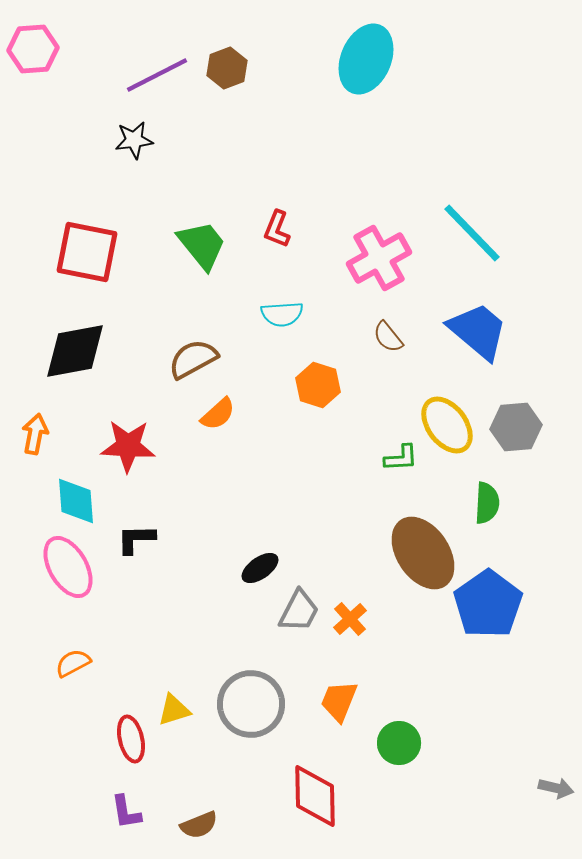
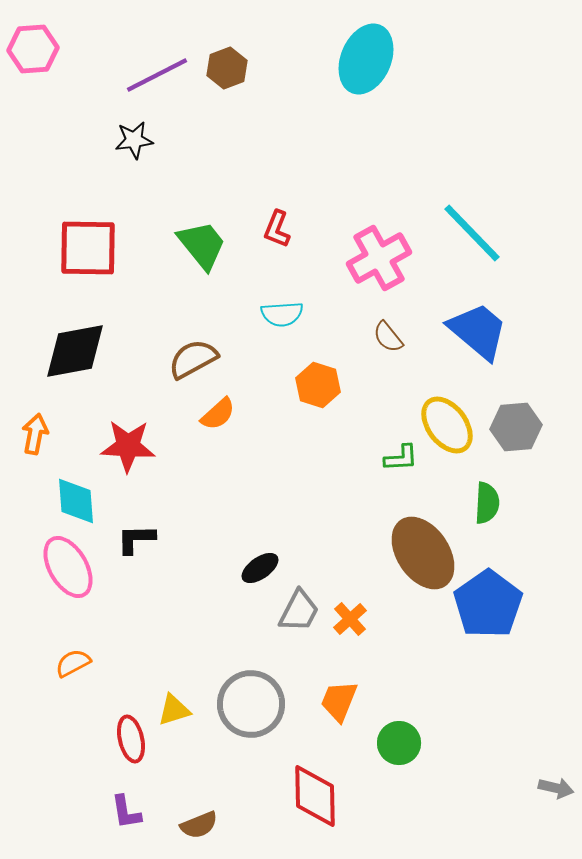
red square at (87, 252): moved 1 px right, 4 px up; rotated 10 degrees counterclockwise
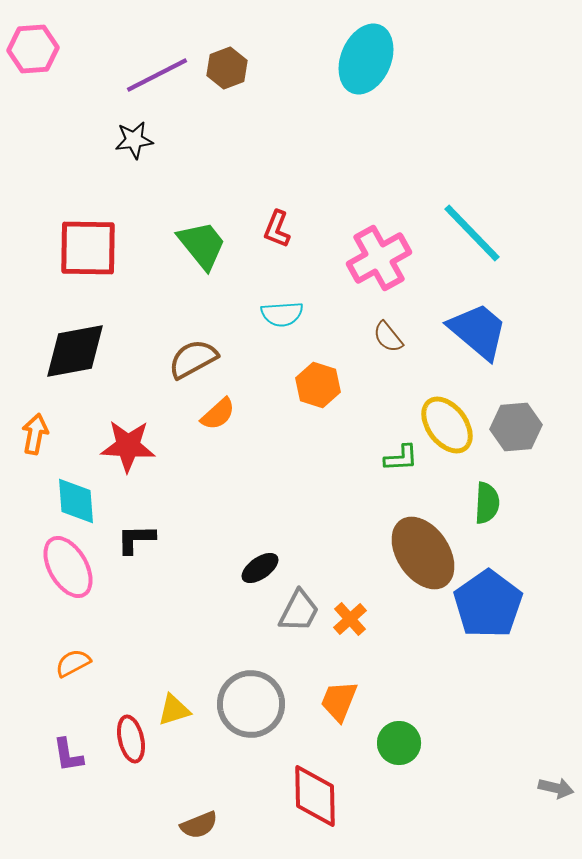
purple L-shape at (126, 812): moved 58 px left, 57 px up
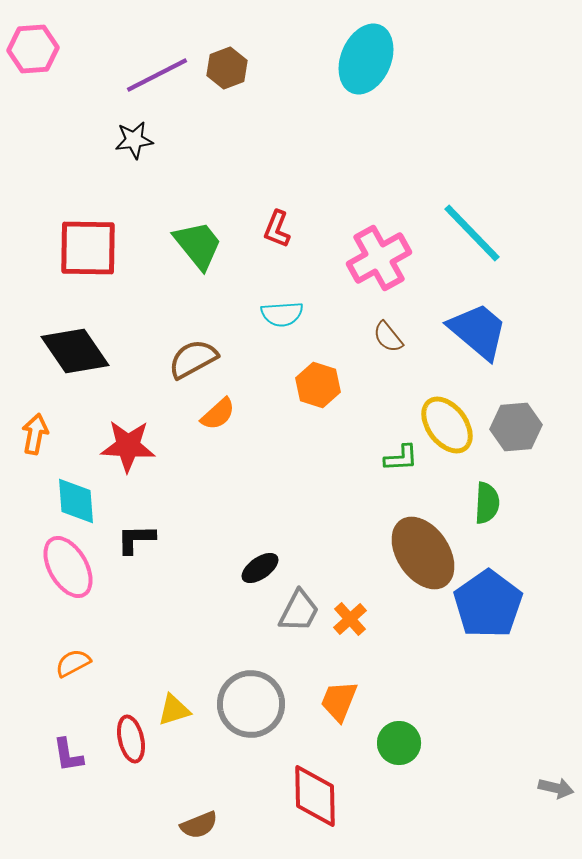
green trapezoid at (202, 245): moved 4 px left
black diamond at (75, 351): rotated 66 degrees clockwise
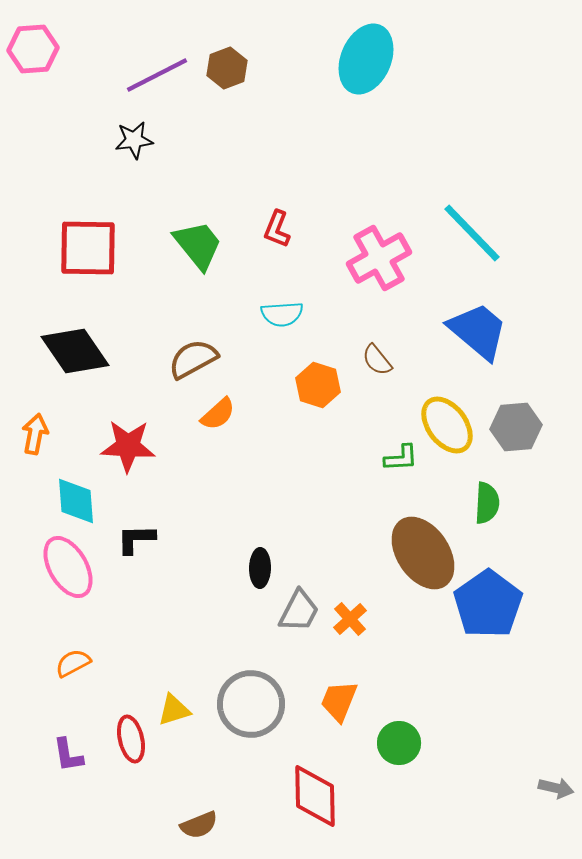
brown semicircle at (388, 337): moved 11 px left, 23 px down
black ellipse at (260, 568): rotated 54 degrees counterclockwise
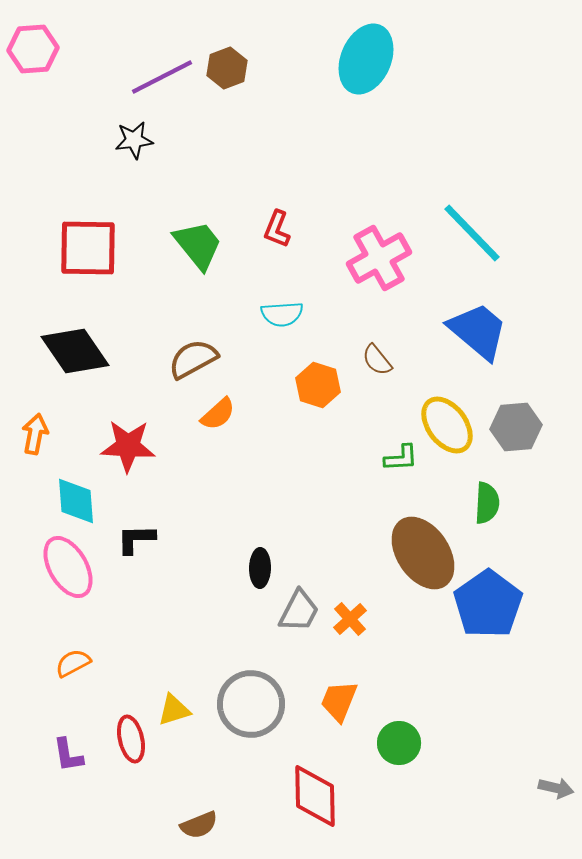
purple line at (157, 75): moved 5 px right, 2 px down
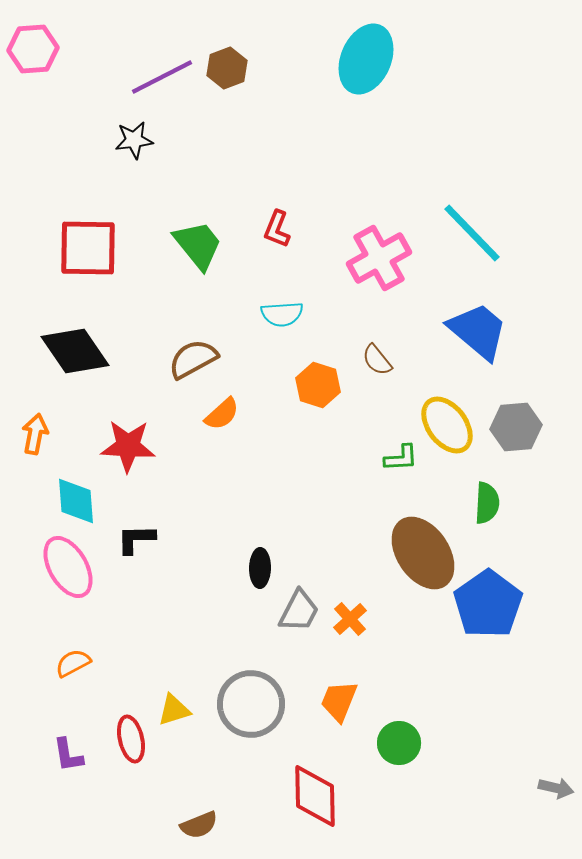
orange semicircle at (218, 414): moved 4 px right
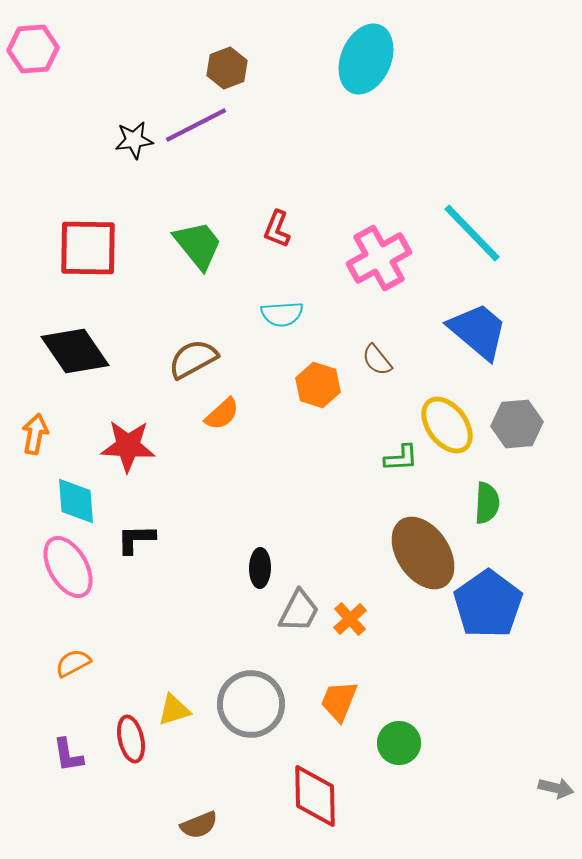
purple line at (162, 77): moved 34 px right, 48 px down
gray hexagon at (516, 427): moved 1 px right, 3 px up
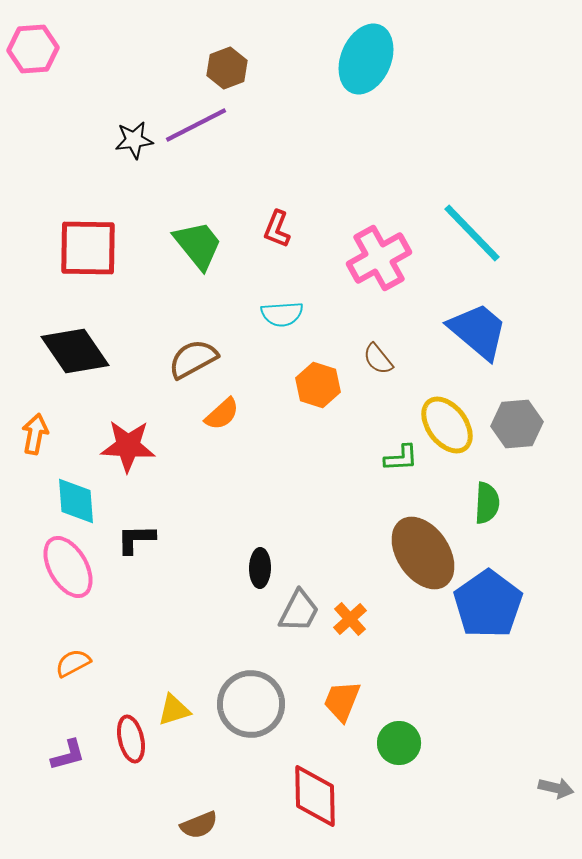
brown semicircle at (377, 360): moved 1 px right, 1 px up
orange trapezoid at (339, 701): moved 3 px right
purple L-shape at (68, 755): rotated 96 degrees counterclockwise
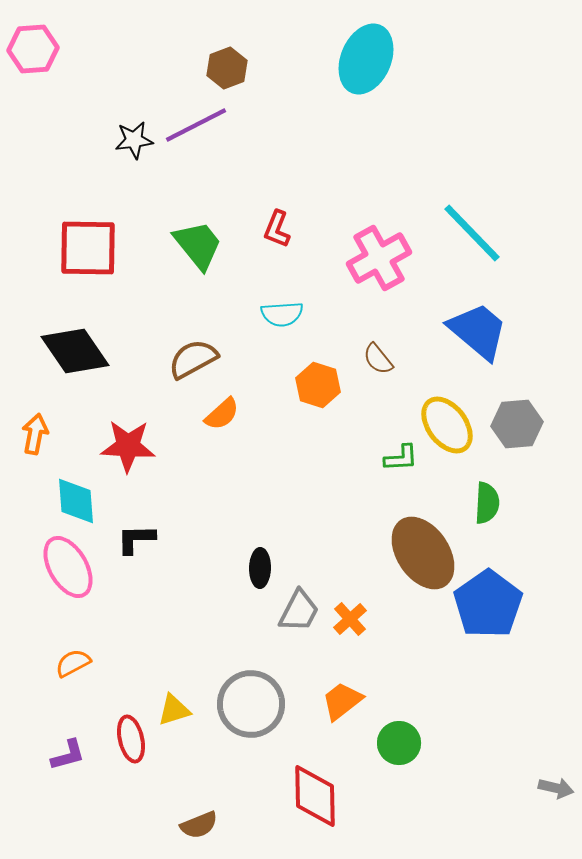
orange trapezoid at (342, 701): rotated 30 degrees clockwise
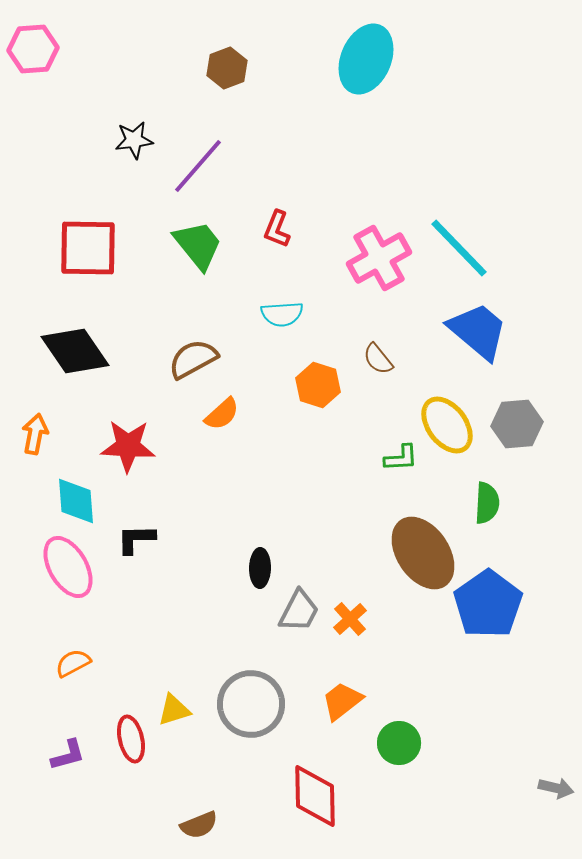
purple line at (196, 125): moved 2 px right, 41 px down; rotated 22 degrees counterclockwise
cyan line at (472, 233): moved 13 px left, 15 px down
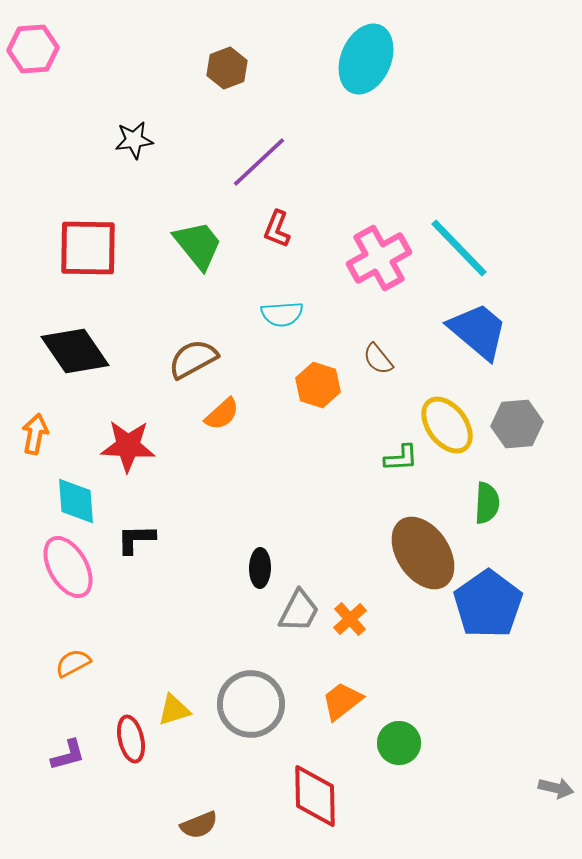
purple line at (198, 166): moved 61 px right, 4 px up; rotated 6 degrees clockwise
